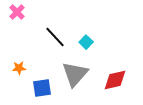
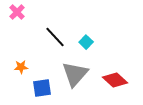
orange star: moved 2 px right, 1 px up
red diamond: rotated 55 degrees clockwise
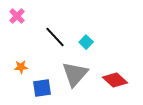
pink cross: moved 4 px down
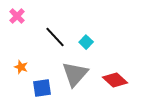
orange star: rotated 24 degrees clockwise
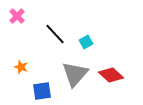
black line: moved 3 px up
cyan square: rotated 16 degrees clockwise
red diamond: moved 4 px left, 5 px up
blue square: moved 3 px down
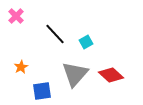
pink cross: moved 1 px left
orange star: rotated 24 degrees clockwise
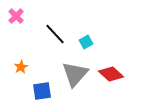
red diamond: moved 1 px up
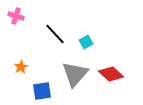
pink cross: rotated 28 degrees counterclockwise
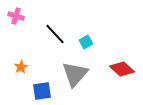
red diamond: moved 11 px right, 5 px up
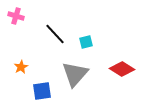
cyan square: rotated 16 degrees clockwise
red diamond: rotated 10 degrees counterclockwise
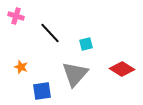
black line: moved 5 px left, 1 px up
cyan square: moved 2 px down
orange star: rotated 24 degrees counterclockwise
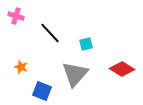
blue square: rotated 30 degrees clockwise
